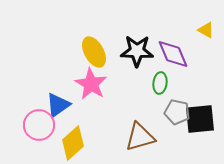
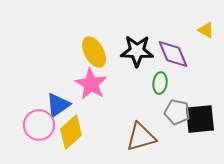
brown triangle: moved 1 px right
yellow diamond: moved 2 px left, 11 px up
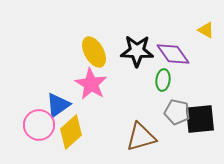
purple diamond: rotated 12 degrees counterclockwise
green ellipse: moved 3 px right, 3 px up
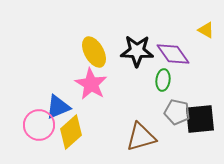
blue triangle: moved 2 px down; rotated 12 degrees clockwise
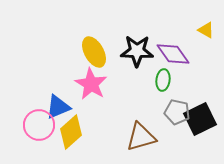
black square: rotated 20 degrees counterclockwise
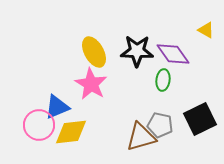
blue triangle: moved 1 px left
gray pentagon: moved 17 px left, 13 px down
yellow diamond: rotated 36 degrees clockwise
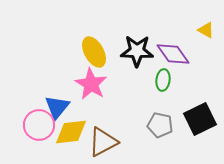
blue triangle: rotated 28 degrees counterclockwise
brown triangle: moved 38 px left, 5 px down; rotated 12 degrees counterclockwise
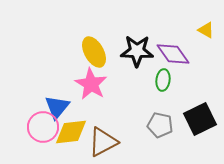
pink circle: moved 4 px right, 2 px down
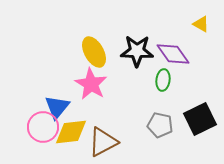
yellow triangle: moved 5 px left, 6 px up
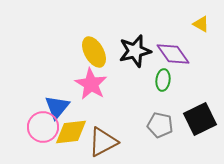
black star: moved 2 px left; rotated 16 degrees counterclockwise
